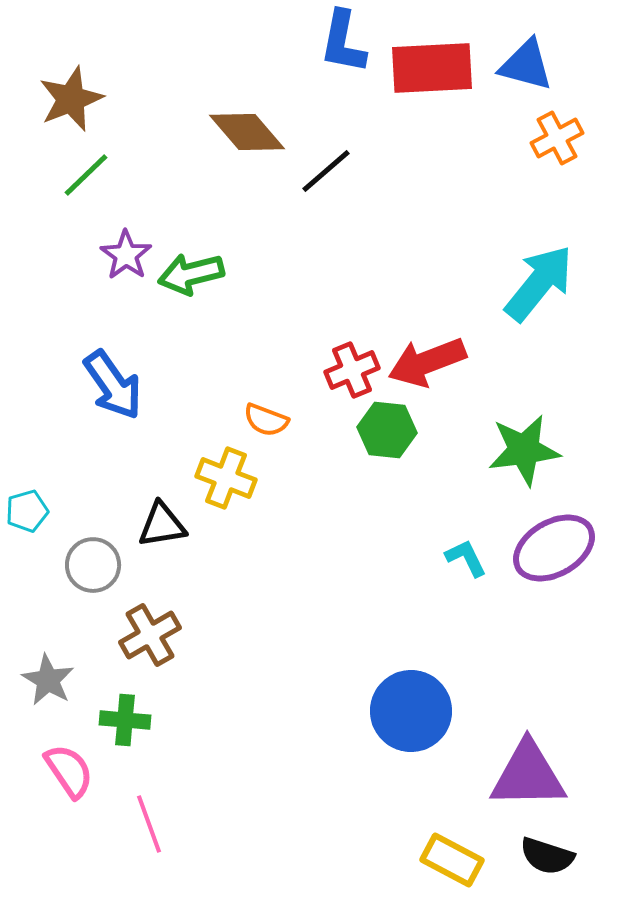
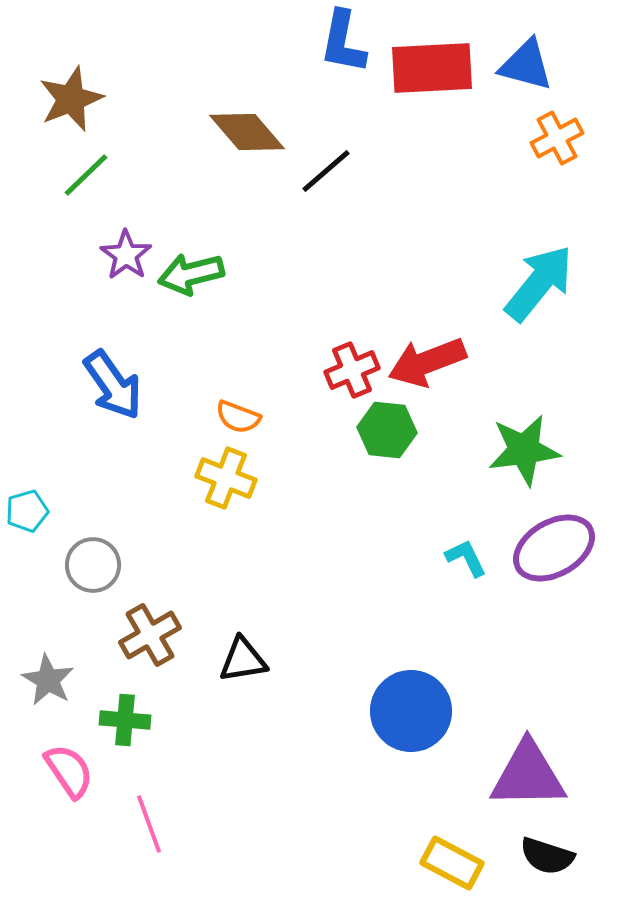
orange semicircle: moved 28 px left, 3 px up
black triangle: moved 81 px right, 135 px down
yellow rectangle: moved 3 px down
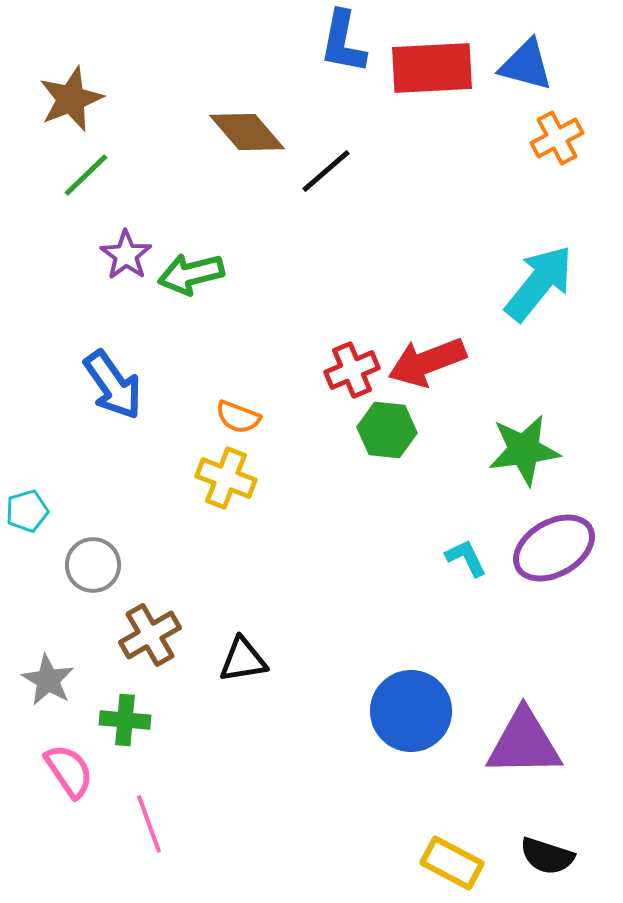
purple triangle: moved 4 px left, 32 px up
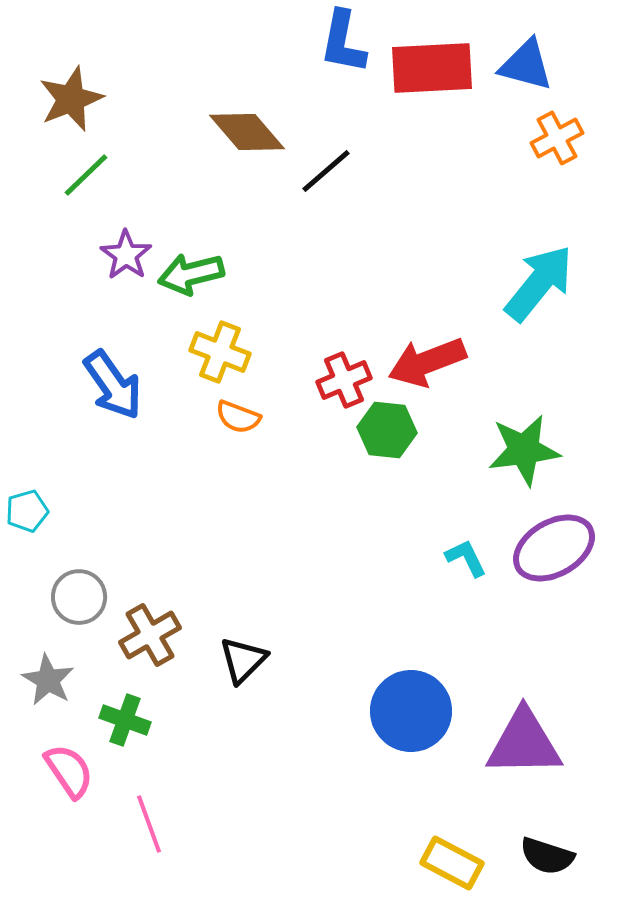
red cross: moved 8 px left, 10 px down
yellow cross: moved 6 px left, 126 px up
gray circle: moved 14 px left, 32 px down
black triangle: rotated 36 degrees counterclockwise
green cross: rotated 15 degrees clockwise
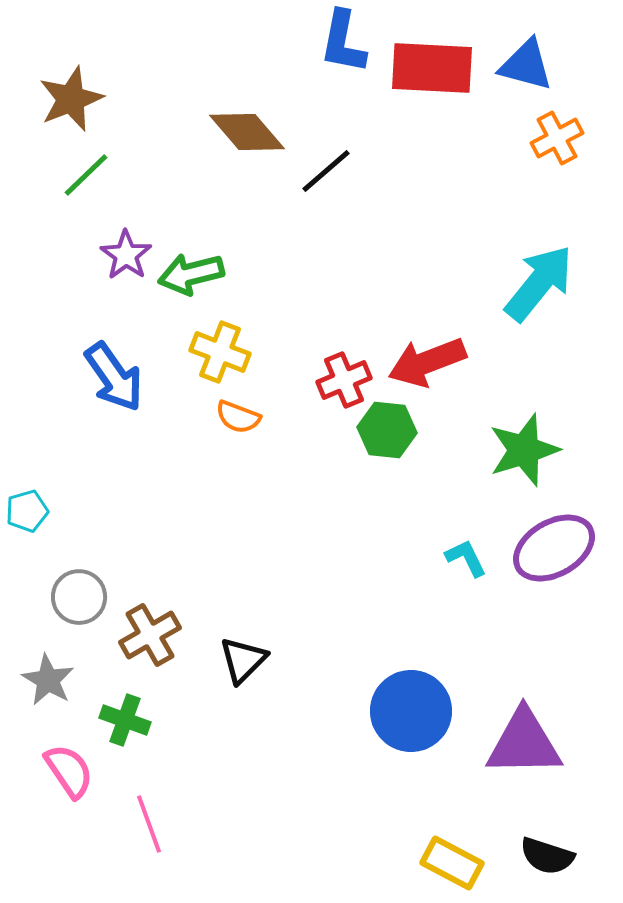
red rectangle: rotated 6 degrees clockwise
blue arrow: moved 1 px right, 8 px up
green star: rotated 10 degrees counterclockwise
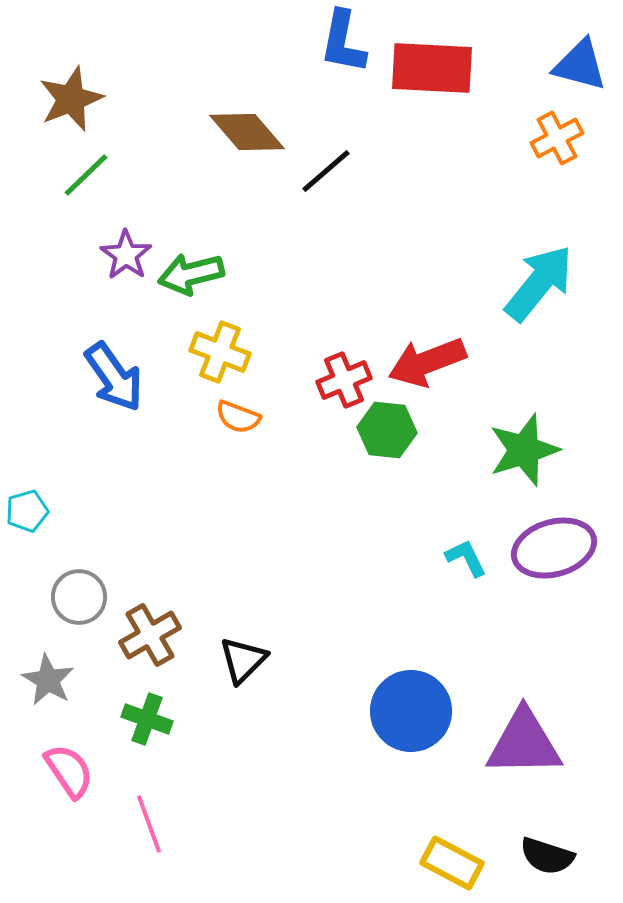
blue triangle: moved 54 px right
purple ellipse: rotated 14 degrees clockwise
green cross: moved 22 px right, 1 px up
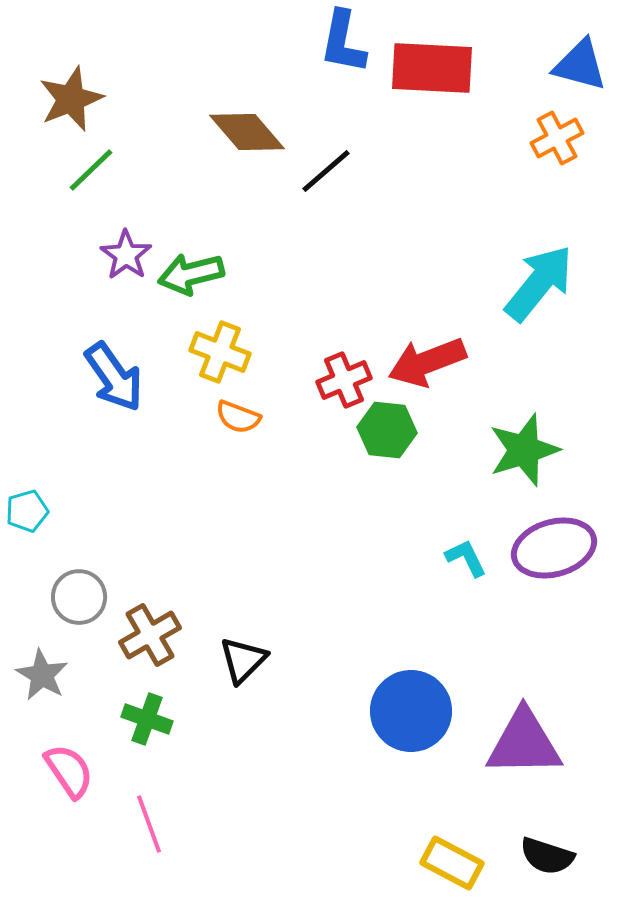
green line: moved 5 px right, 5 px up
gray star: moved 6 px left, 5 px up
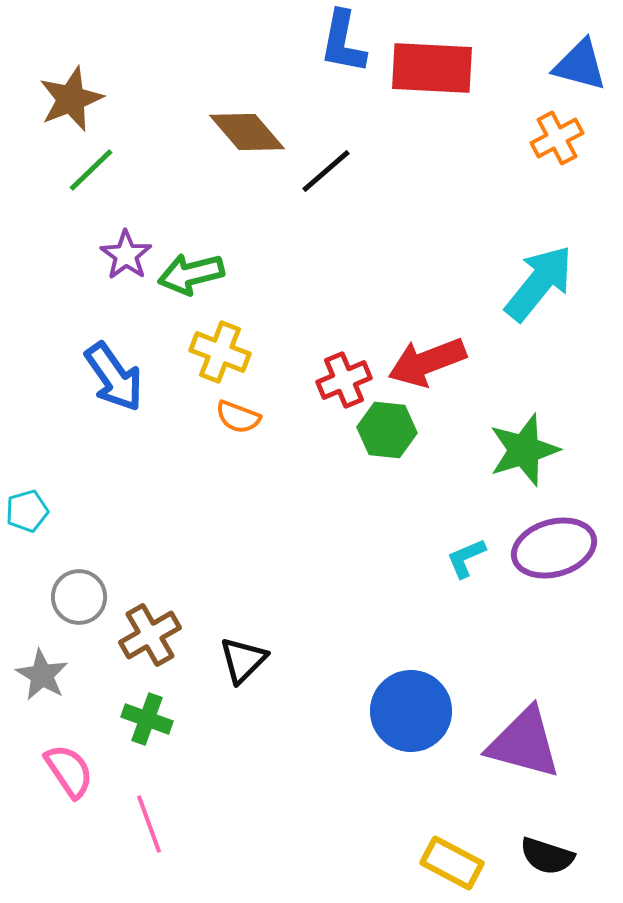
cyan L-shape: rotated 87 degrees counterclockwise
purple triangle: rotated 16 degrees clockwise
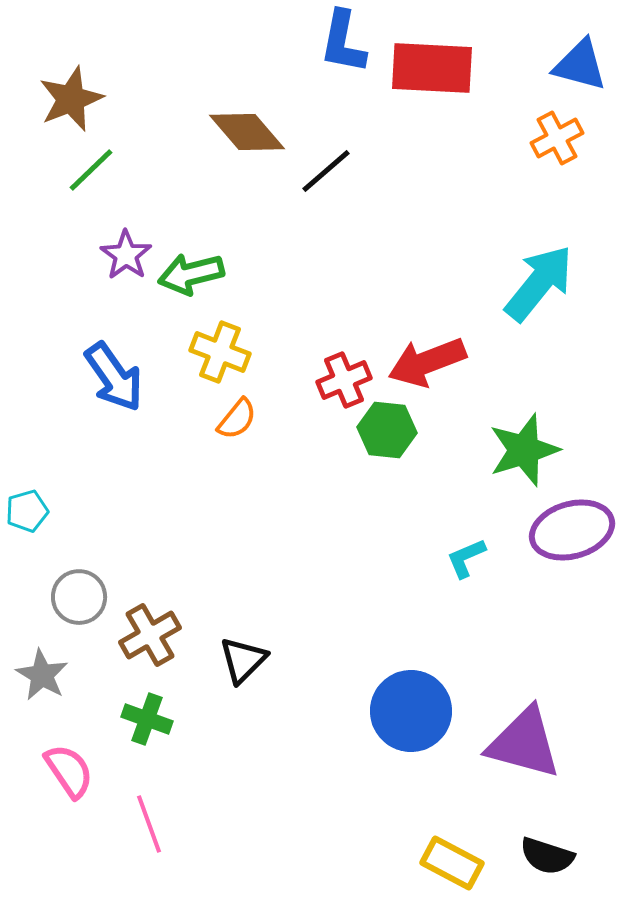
orange semicircle: moved 1 px left, 2 px down; rotated 72 degrees counterclockwise
purple ellipse: moved 18 px right, 18 px up
